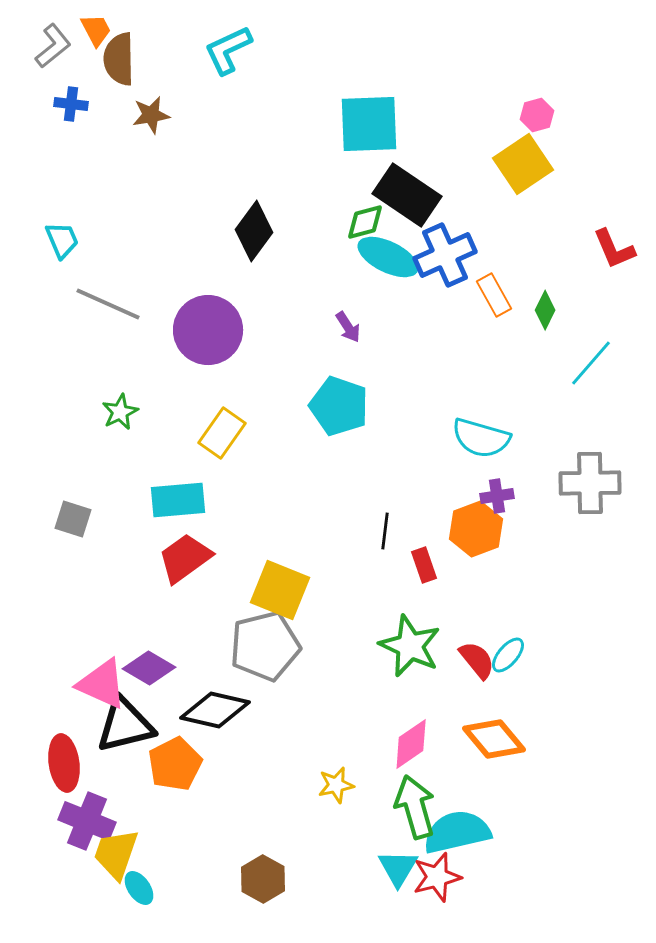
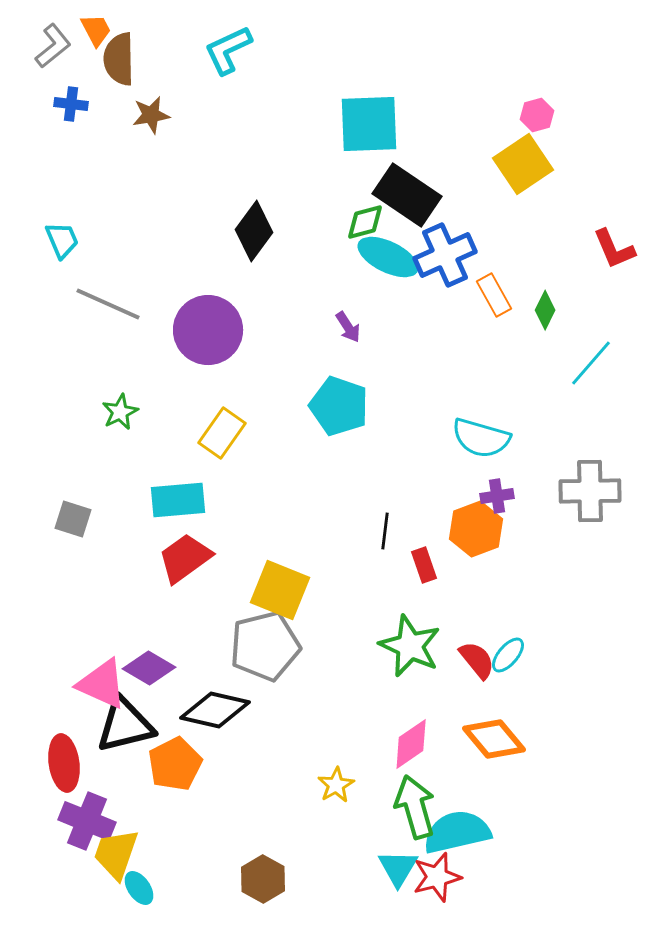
gray cross at (590, 483): moved 8 px down
yellow star at (336, 785): rotated 18 degrees counterclockwise
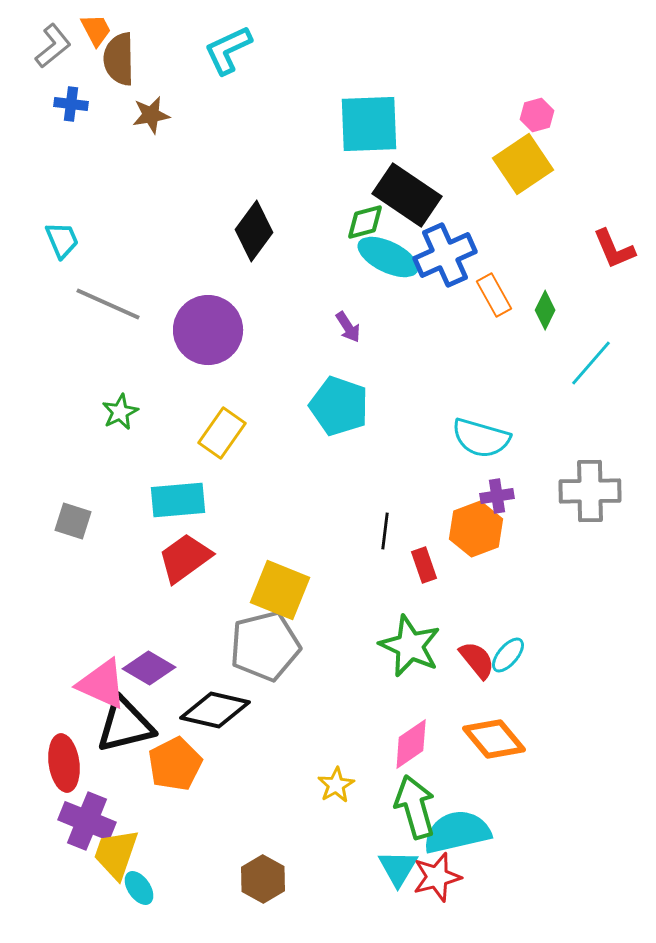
gray square at (73, 519): moved 2 px down
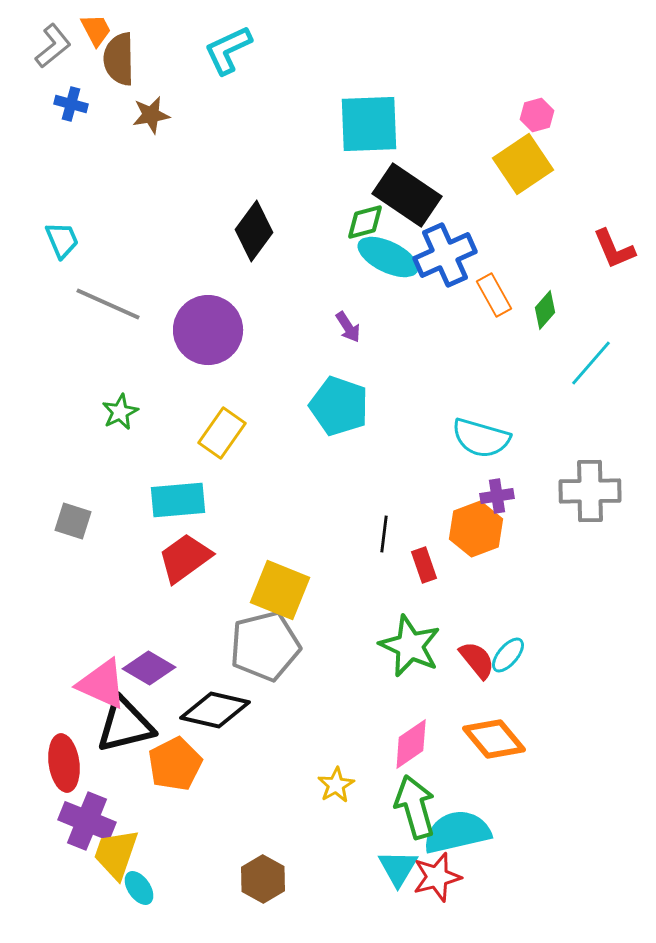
blue cross at (71, 104): rotated 8 degrees clockwise
green diamond at (545, 310): rotated 15 degrees clockwise
black line at (385, 531): moved 1 px left, 3 px down
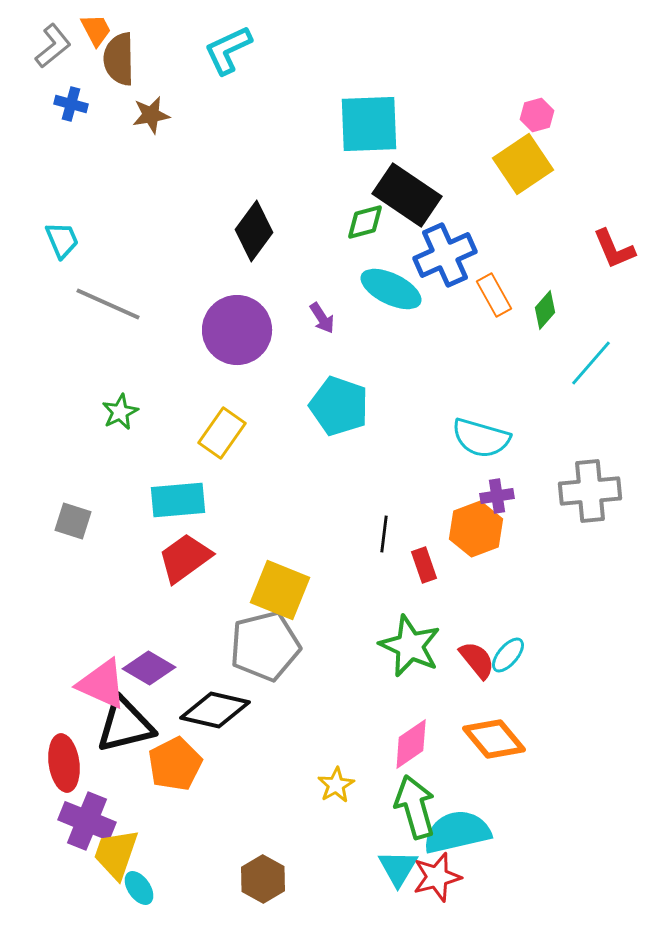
cyan ellipse at (388, 257): moved 3 px right, 32 px down
purple arrow at (348, 327): moved 26 px left, 9 px up
purple circle at (208, 330): moved 29 px right
gray cross at (590, 491): rotated 4 degrees counterclockwise
